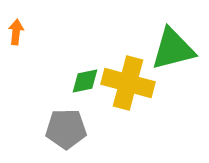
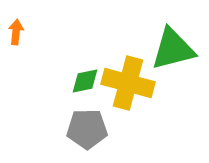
gray pentagon: moved 21 px right
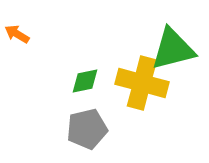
orange arrow: moved 1 px right, 2 px down; rotated 65 degrees counterclockwise
yellow cross: moved 14 px right
gray pentagon: rotated 12 degrees counterclockwise
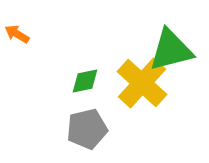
green triangle: moved 2 px left, 1 px down
yellow cross: rotated 27 degrees clockwise
